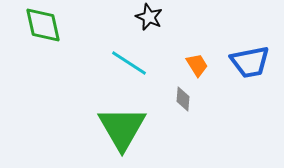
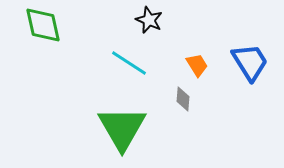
black star: moved 3 px down
blue trapezoid: rotated 111 degrees counterclockwise
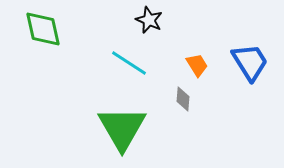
green diamond: moved 4 px down
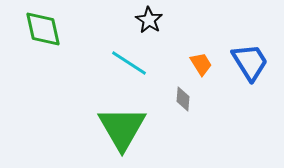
black star: rotated 8 degrees clockwise
orange trapezoid: moved 4 px right, 1 px up
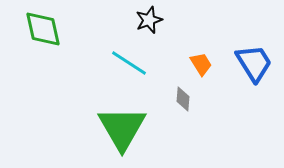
black star: rotated 20 degrees clockwise
blue trapezoid: moved 4 px right, 1 px down
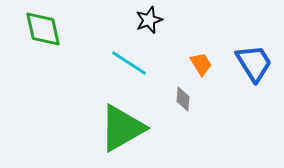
green triangle: rotated 30 degrees clockwise
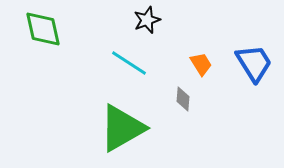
black star: moved 2 px left
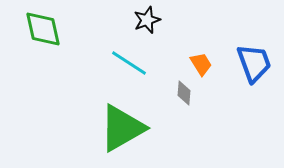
blue trapezoid: rotated 12 degrees clockwise
gray diamond: moved 1 px right, 6 px up
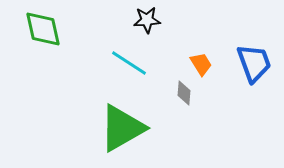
black star: rotated 16 degrees clockwise
